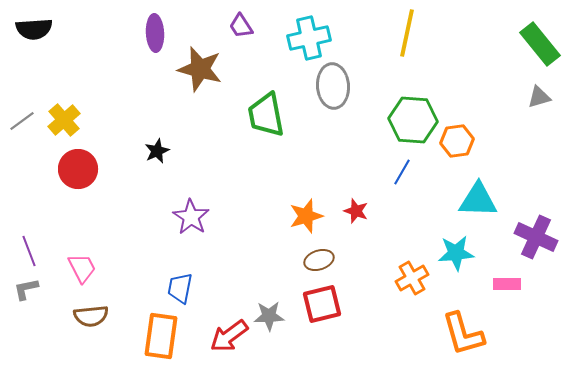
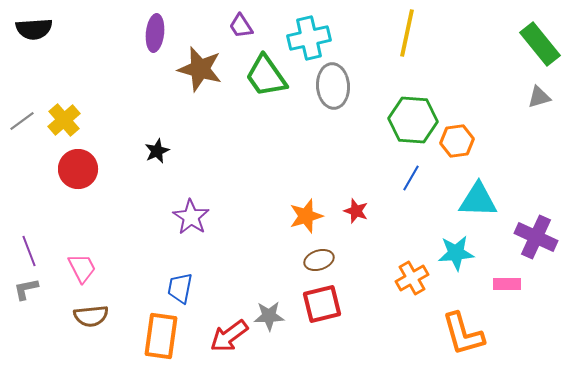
purple ellipse: rotated 9 degrees clockwise
green trapezoid: moved 39 px up; rotated 24 degrees counterclockwise
blue line: moved 9 px right, 6 px down
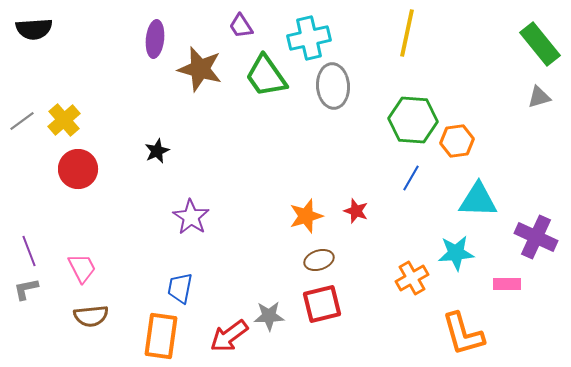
purple ellipse: moved 6 px down
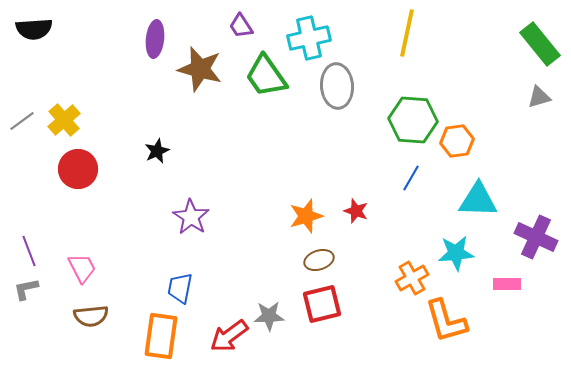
gray ellipse: moved 4 px right
orange L-shape: moved 17 px left, 13 px up
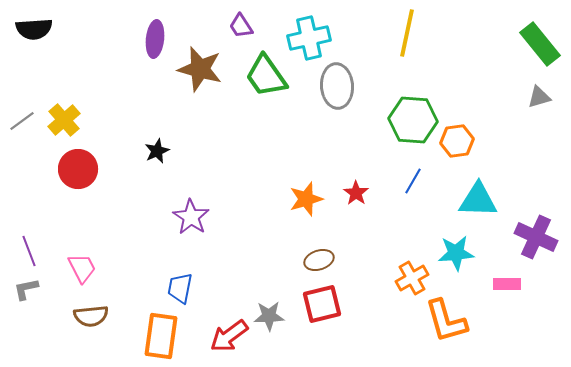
blue line: moved 2 px right, 3 px down
red star: moved 18 px up; rotated 15 degrees clockwise
orange star: moved 17 px up
